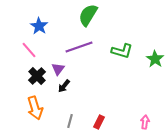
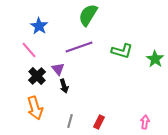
purple triangle: rotated 16 degrees counterclockwise
black arrow: rotated 56 degrees counterclockwise
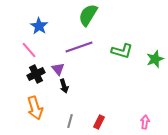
green star: rotated 18 degrees clockwise
black cross: moved 1 px left, 2 px up; rotated 18 degrees clockwise
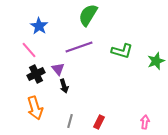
green star: moved 1 px right, 2 px down
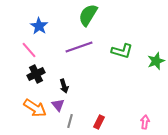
purple triangle: moved 36 px down
orange arrow: rotated 40 degrees counterclockwise
